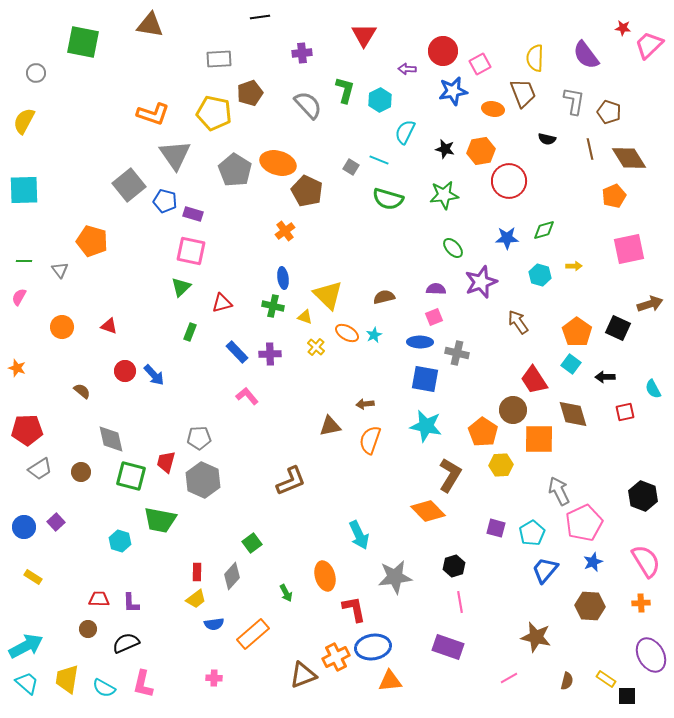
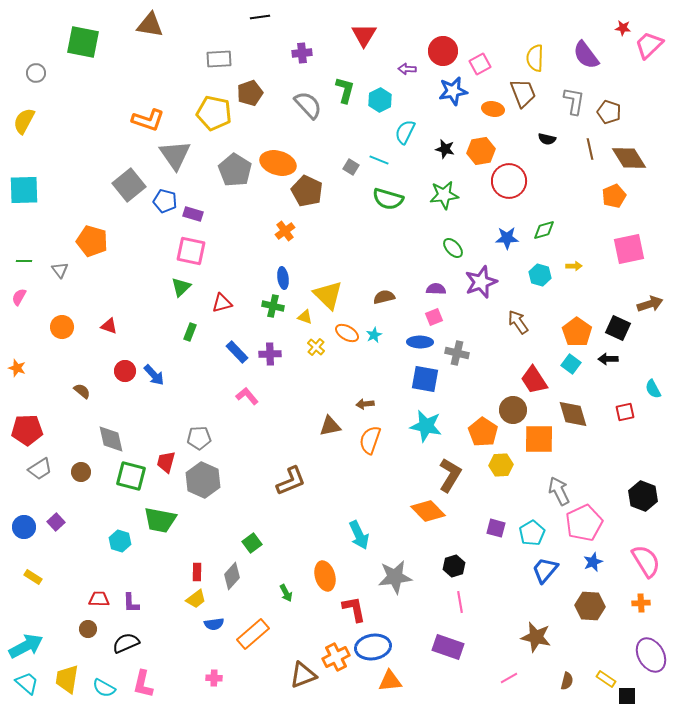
orange L-shape at (153, 114): moved 5 px left, 6 px down
black arrow at (605, 377): moved 3 px right, 18 px up
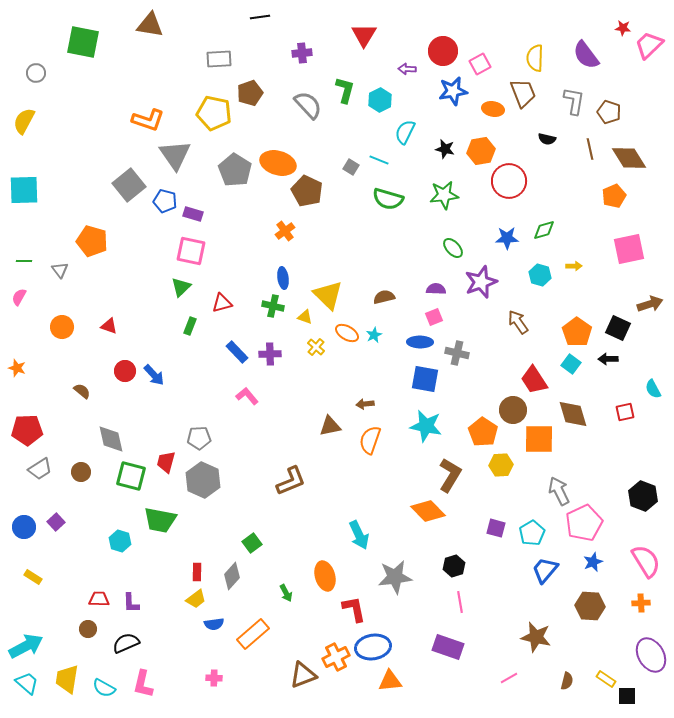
green rectangle at (190, 332): moved 6 px up
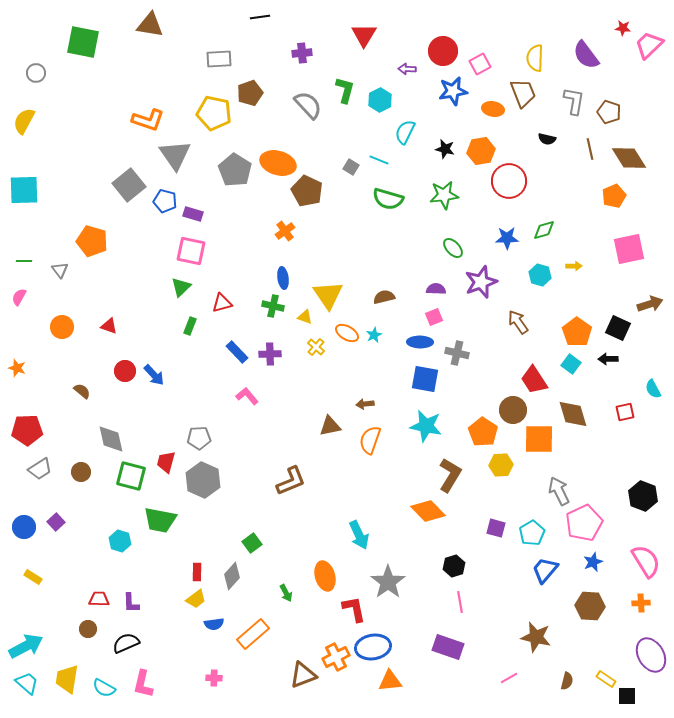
yellow triangle at (328, 295): rotated 12 degrees clockwise
gray star at (395, 577): moved 7 px left, 5 px down; rotated 28 degrees counterclockwise
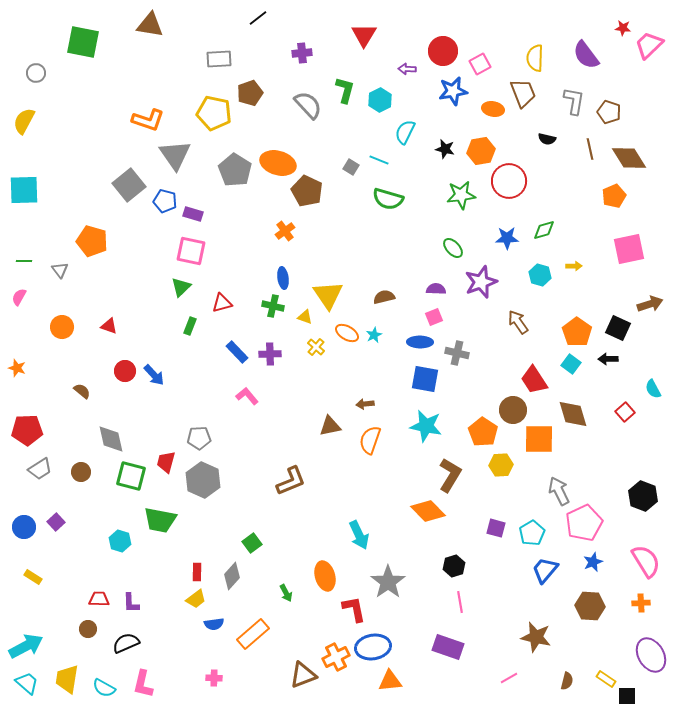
black line at (260, 17): moved 2 px left, 1 px down; rotated 30 degrees counterclockwise
green star at (444, 195): moved 17 px right
red square at (625, 412): rotated 30 degrees counterclockwise
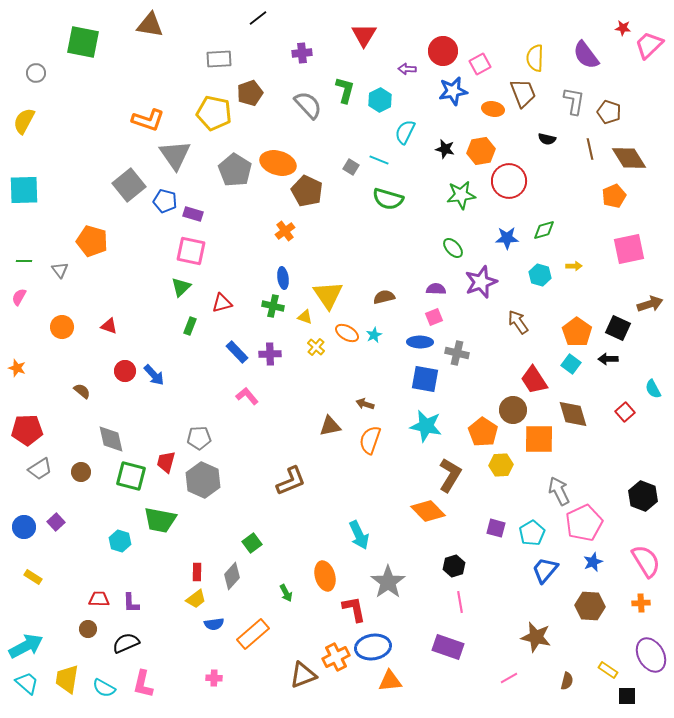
brown arrow at (365, 404): rotated 24 degrees clockwise
yellow rectangle at (606, 679): moved 2 px right, 9 px up
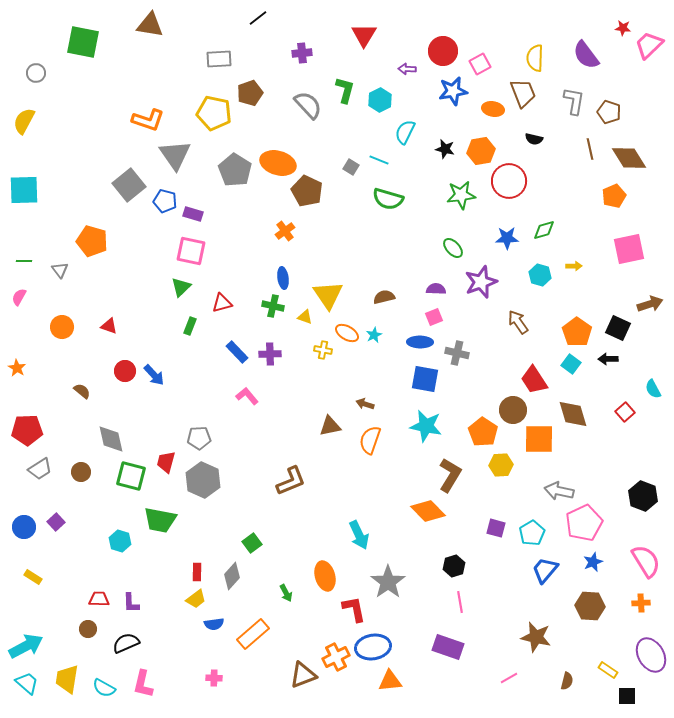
black semicircle at (547, 139): moved 13 px left
yellow cross at (316, 347): moved 7 px right, 3 px down; rotated 30 degrees counterclockwise
orange star at (17, 368): rotated 12 degrees clockwise
gray arrow at (559, 491): rotated 52 degrees counterclockwise
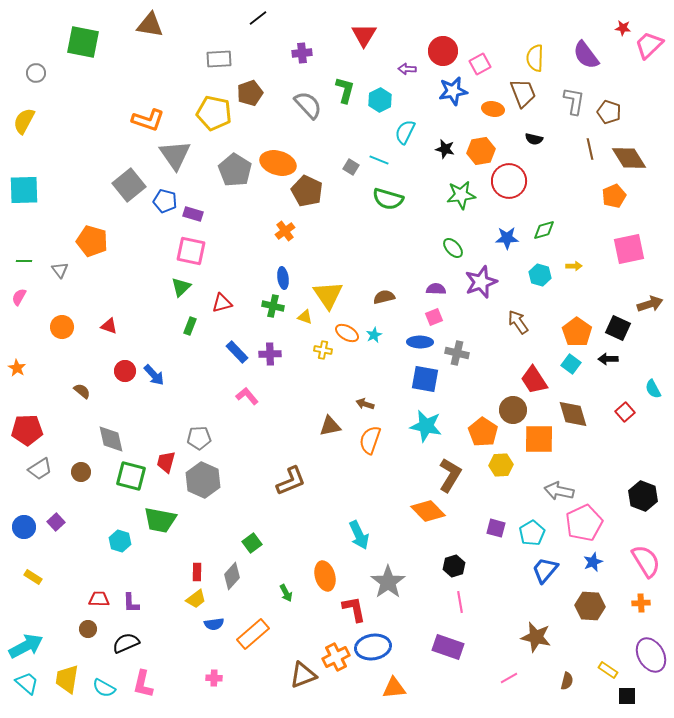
orange triangle at (390, 681): moved 4 px right, 7 px down
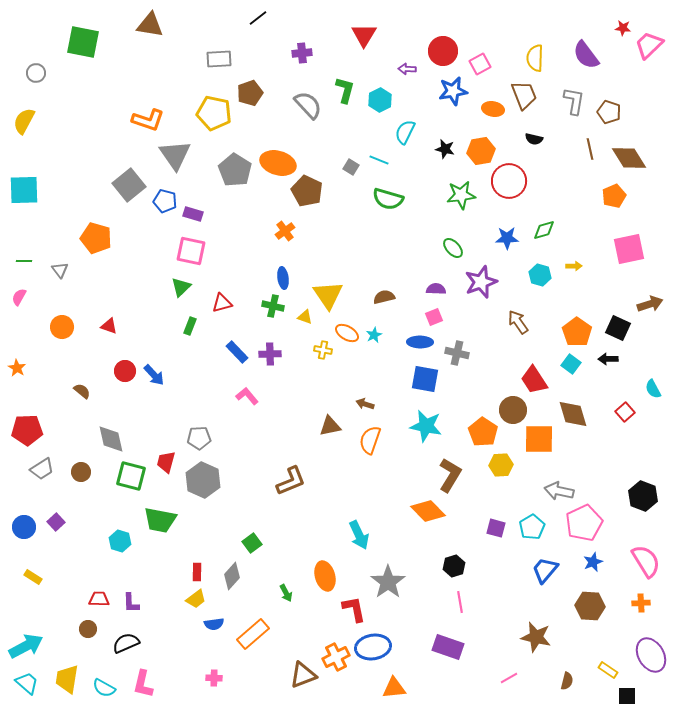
brown trapezoid at (523, 93): moved 1 px right, 2 px down
orange pentagon at (92, 241): moved 4 px right, 3 px up
gray trapezoid at (40, 469): moved 2 px right
cyan pentagon at (532, 533): moved 6 px up
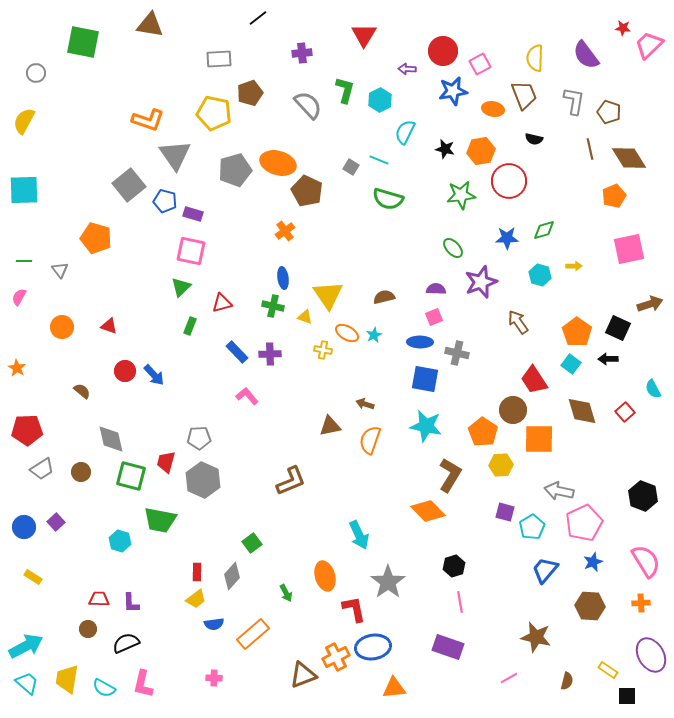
gray pentagon at (235, 170): rotated 24 degrees clockwise
brown diamond at (573, 414): moved 9 px right, 3 px up
purple square at (496, 528): moved 9 px right, 16 px up
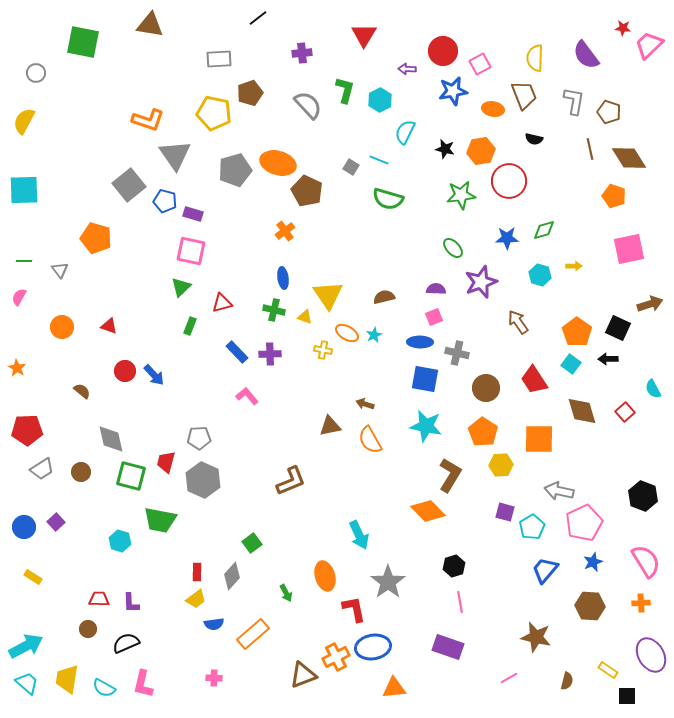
orange pentagon at (614, 196): rotated 30 degrees counterclockwise
green cross at (273, 306): moved 1 px right, 4 px down
brown circle at (513, 410): moved 27 px left, 22 px up
orange semicircle at (370, 440): rotated 48 degrees counterclockwise
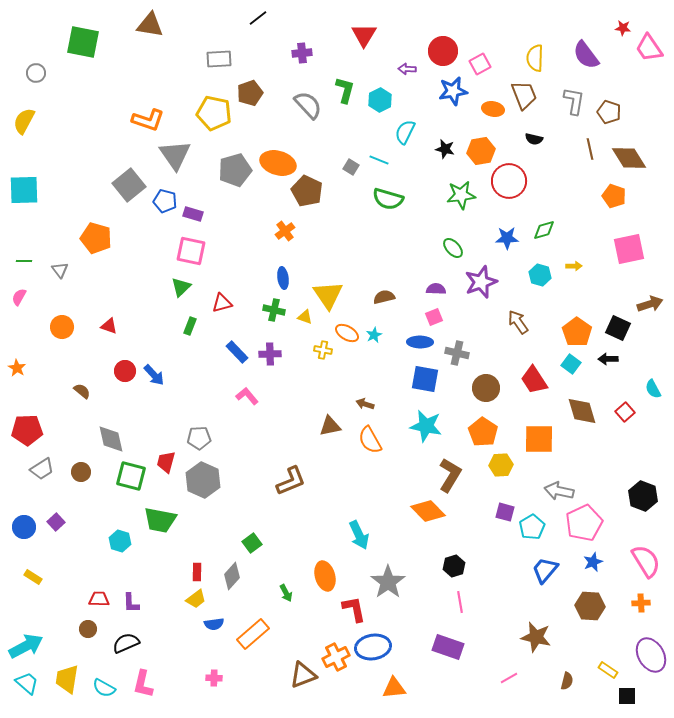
pink trapezoid at (649, 45): moved 3 px down; rotated 80 degrees counterclockwise
